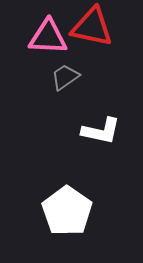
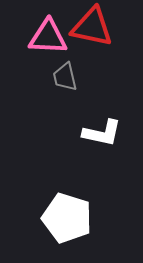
gray trapezoid: rotated 68 degrees counterclockwise
white L-shape: moved 1 px right, 2 px down
white pentagon: moved 7 px down; rotated 18 degrees counterclockwise
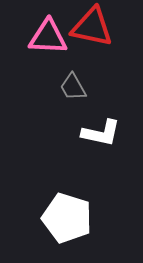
gray trapezoid: moved 8 px right, 10 px down; rotated 16 degrees counterclockwise
white L-shape: moved 1 px left
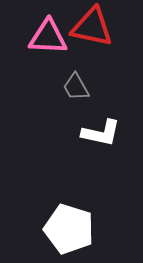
gray trapezoid: moved 3 px right
white pentagon: moved 2 px right, 11 px down
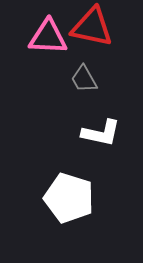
gray trapezoid: moved 8 px right, 8 px up
white pentagon: moved 31 px up
